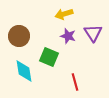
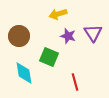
yellow arrow: moved 6 px left
cyan diamond: moved 2 px down
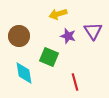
purple triangle: moved 2 px up
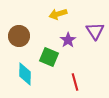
purple triangle: moved 2 px right
purple star: moved 4 px down; rotated 21 degrees clockwise
cyan diamond: moved 1 px right, 1 px down; rotated 10 degrees clockwise
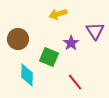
brown circle: moved 1 px left, 3 px down
purple star: moved 3 px right, 3 px down
cyan diamond: moved 2 px right, 1 px down
red line: rotated 24 degrees counterclockwise
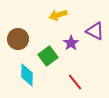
yellow arrow: moved 1 px down
purple triangle: rotated 30 degrees counterclockwise
green square: moved 1 px left, 1 px up; rotated 30 degrees clockwise
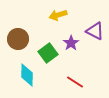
green square: moved 3 px up
red line: rotated 18 degrees counterclockwise
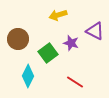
purple star: rotated 21 degrees counterclockwise
cyan diamond: moved 1 px right, 1 px down; rotated 25 degrees clockwise
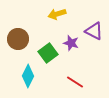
yellow arrow: moved 1 px left, 1 px up
purple triangle: moved 1 px left
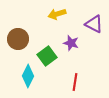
purple triangle: moved 7 px up
green square: moved 1 px left, 3 px down
red line: rotated 66 degrees clockwise
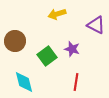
purple triangle: moved 2 px right, 1 px down
brown circle: moved 3 px left, 2 px down
purple star: moved 1 px right, 6 px down
cyan diamond: moved 4 px left, 6 px down; rotated 40 degrees counterclockwise
red line: moved 1 px right
